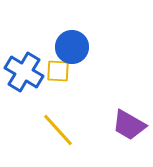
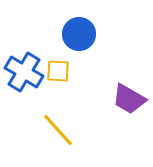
blue circle: moved 7 px right, 13 px up
purple trapezoid: moved 26 px up
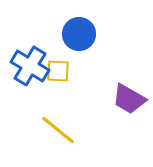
blue cross: moved 6 px right, 6 px up
yellow line: rotated 9 degrees counterclockwise
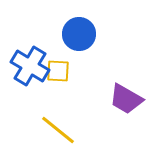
purple trapezoid: moved 3 px left
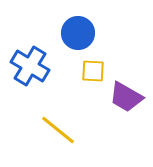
blue circle: moved 1 px left, 1 px up
yellow square: moved 35 px right
purple trapezoid: moved 2 px up
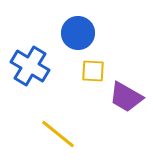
yellow line: moved 4 px down
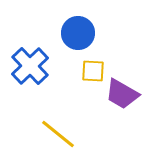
blue cross: rotated 15 degrees clockwise
purple trapezoid: moved 4 px left, 3 px up
